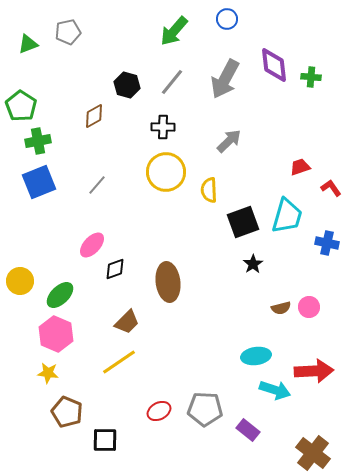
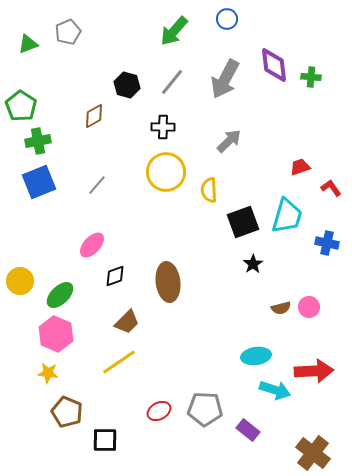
gray pentagon at (68, 32): rotated 10 degrees counterclockwise
black diamond at (115, 269): moved 7 px down
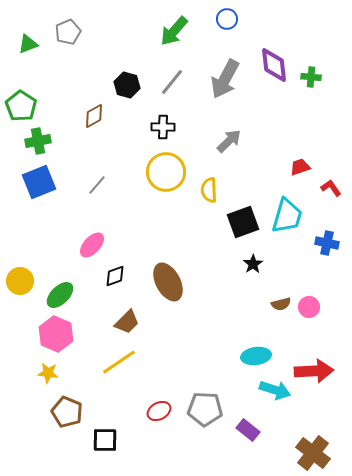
brown ellipse at (168, 282): rotated 21 degrees counterclockwise
brown semicircle at (281, 308): moved 4 px up
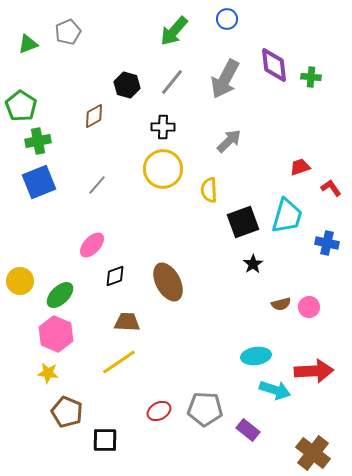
yellow circle at (166, 172): moved 3 px left, 3 px up
brown trapezoid at (127, 322): rotated 132 degrees counterclockwise
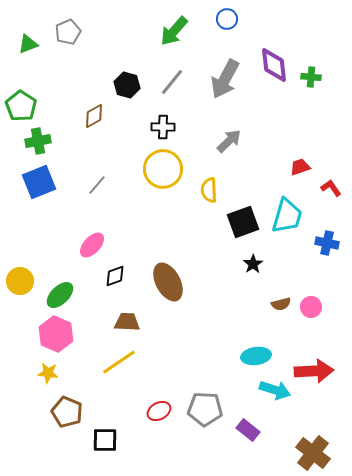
pink circle at (309, 307): moved 2 px right
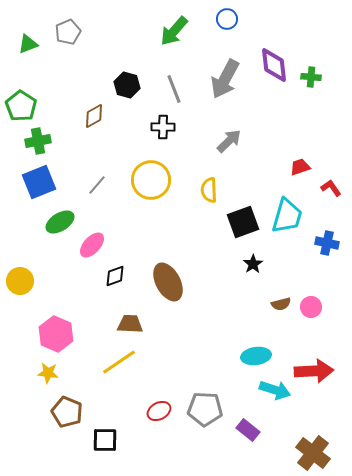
gray line at (172, 82): moved 2 px right, 7 px down; rotated 60 degrees counterclockwise
yellow circle at (163, 169): moved 12 px left, 11 px down
green ellipse at (60, 295): moved 73 px up; rotated 12 degrees clockwise
brown trapezoid at (127, 322): moved 3 px right, 2 px down
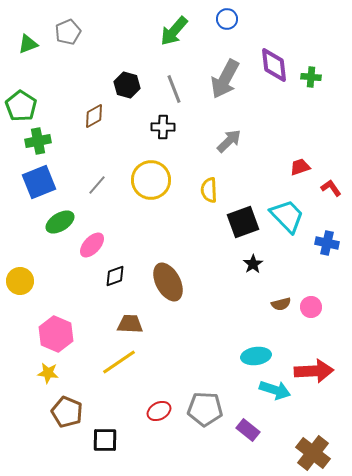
cyan trapezoid at (287, 216): rotated 60 degrees counterclockwise
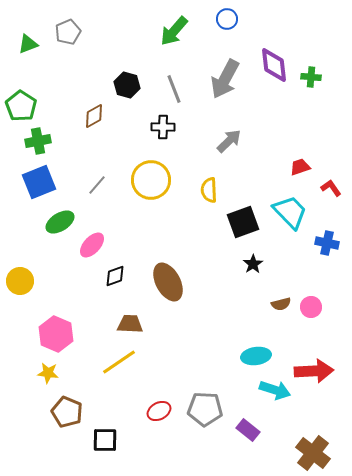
cyan trapezoid at (287, 216): moved 3 px right, 4 px up
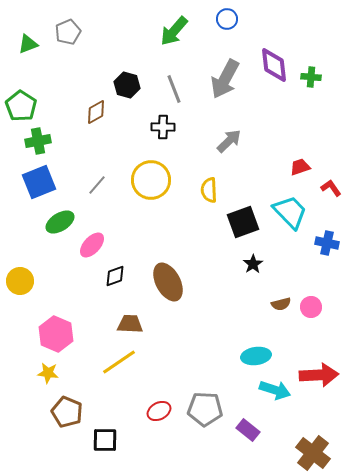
brown diamond at (94, 116): moved 2 px right, 4 px up
red arrow at (314, 371): moved 5 px right, 4 px down
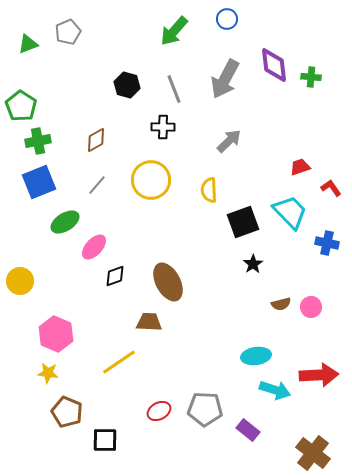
brown diamond at (96, 112): moved 28 px down
green ellipse at (60, 222): moved 5 px right
pink ellipse at (92, 245): moved 2 px right, 2 px down
brown trapezoid at (130, 324): moved 19 px right, 2 px up
